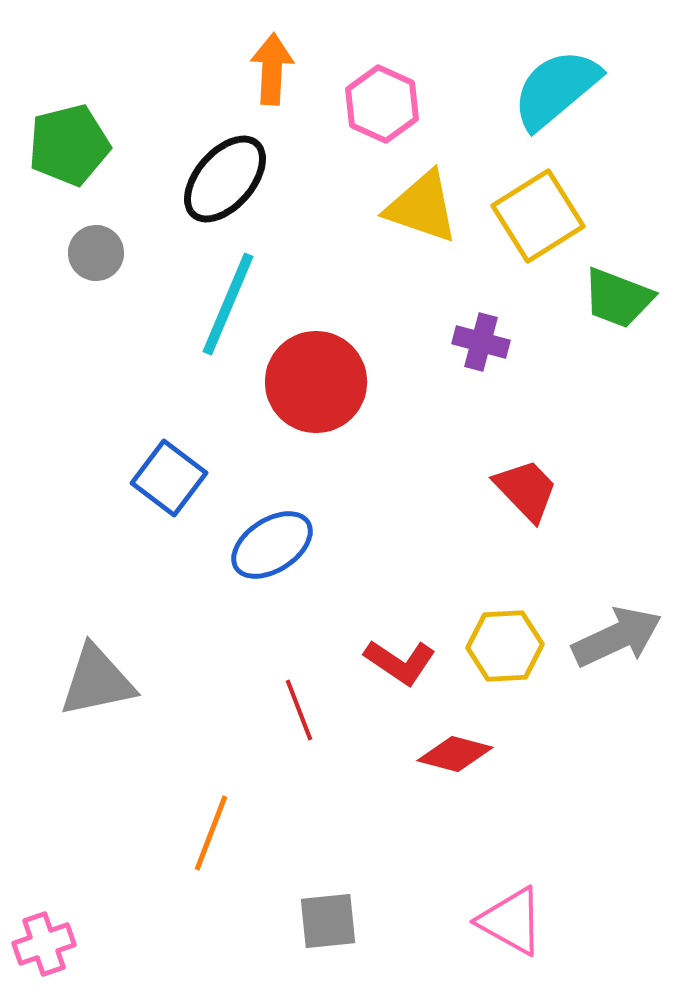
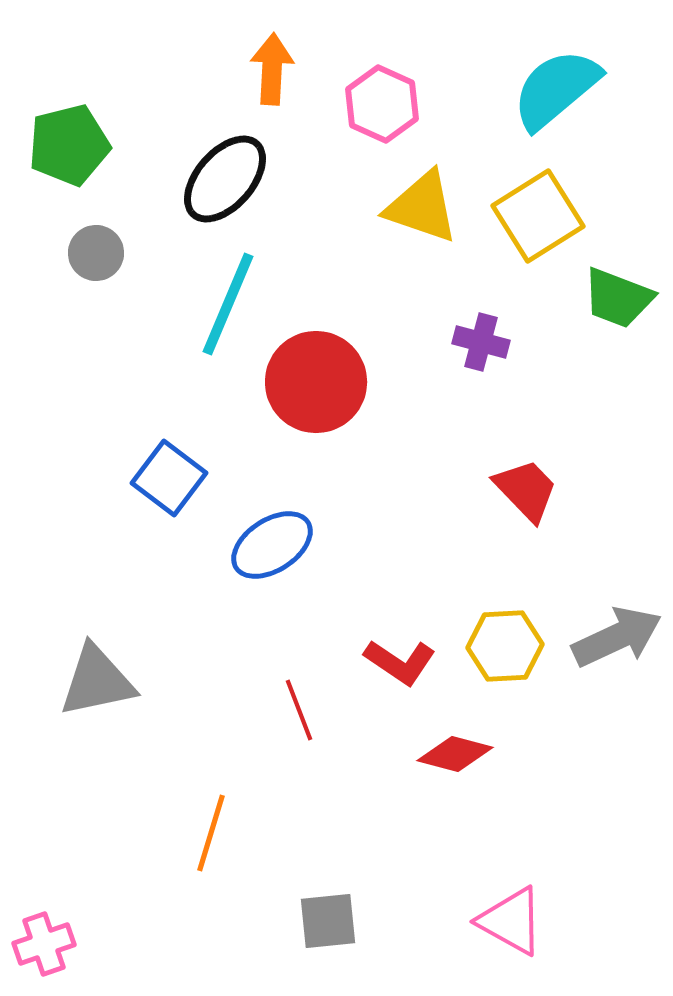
orange line: rotated 4 degrees counterclockwise
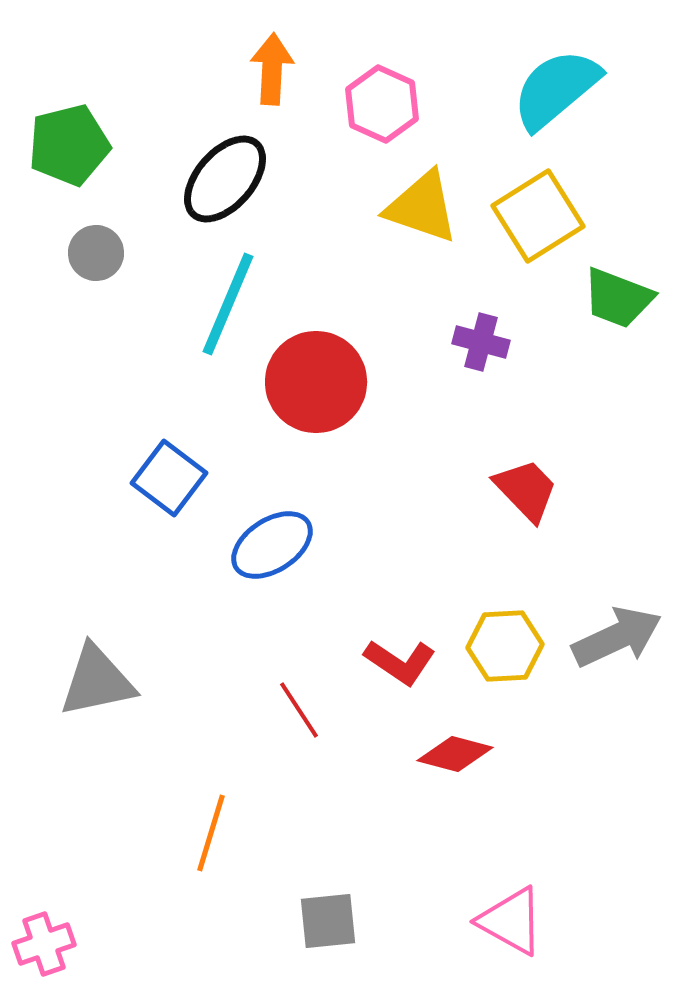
red line: rotated 12 degrees counterclockwise
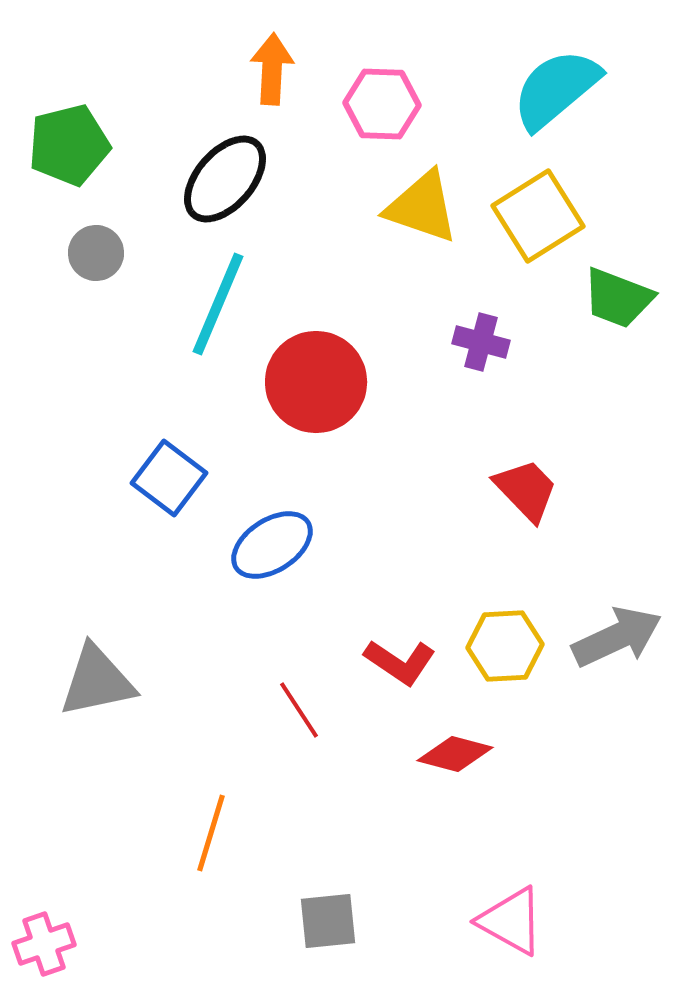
pink hexagon: rotated 22 degrees counterclockwise
cyan line: moved 10 px left
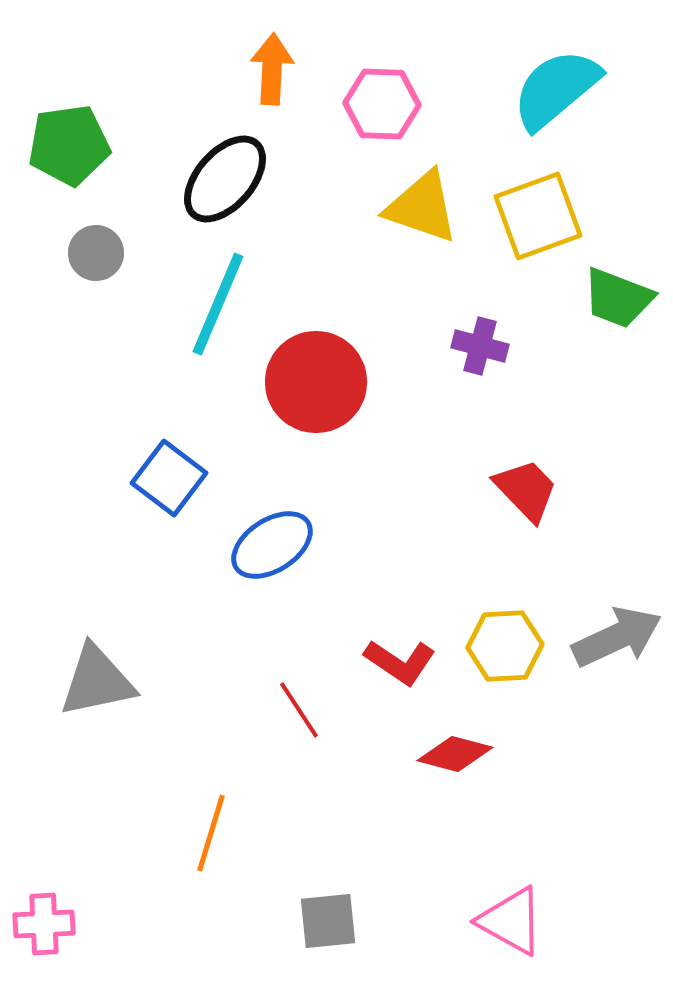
green pentagon: rotated 6 degrees clockwise
yellow square: rotated 12 degrees clockwise
purple cross: moved 1 px left, 4 px down
pink cross: moved 20 px up; rotated 16 degrees clockwise
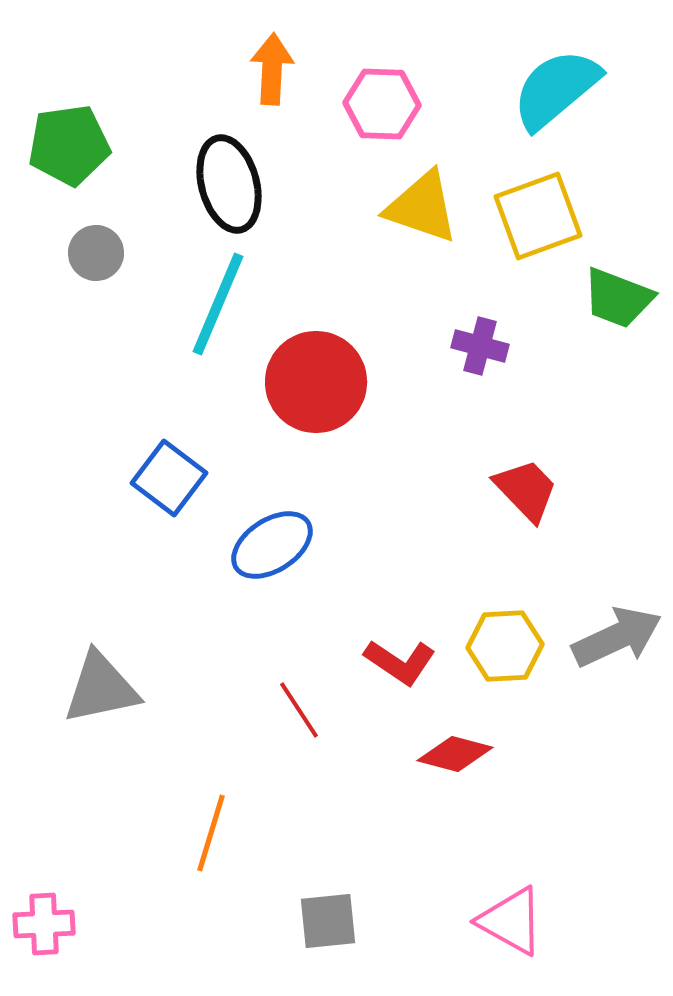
black ellipse: moved 4 px right, 5 px down; rotated 56 degrees counterclockwise
gray triangle: moved 4 px right, 7 px down
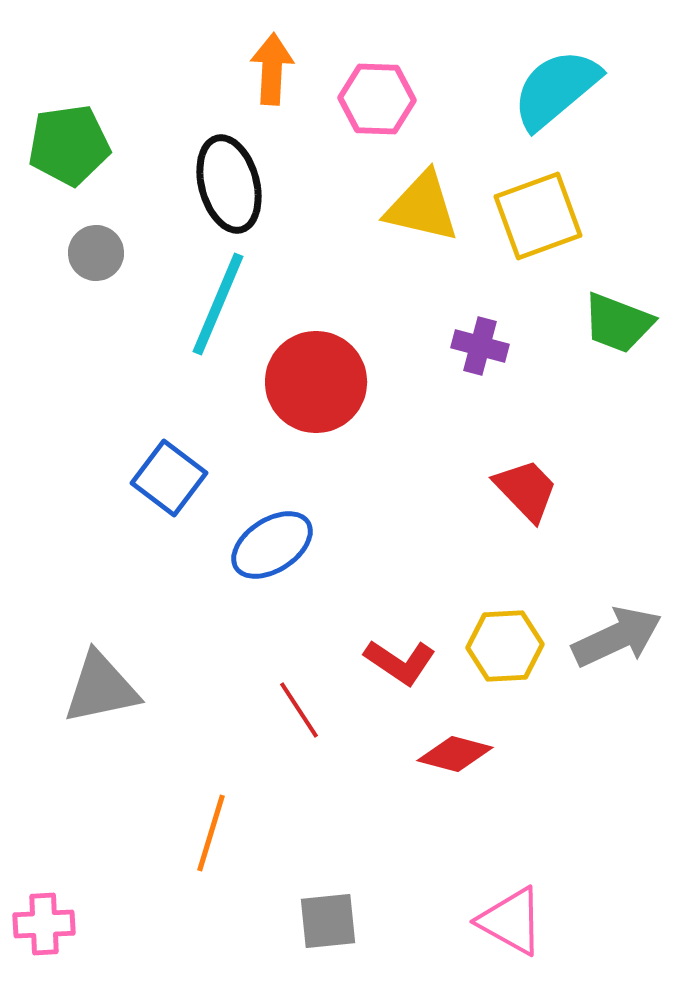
pink hexagon: moved 5 px left, 5 px up
yellow triangle: rotated 6 degrees counterclockwise
green trapezoid: moved 25 px down
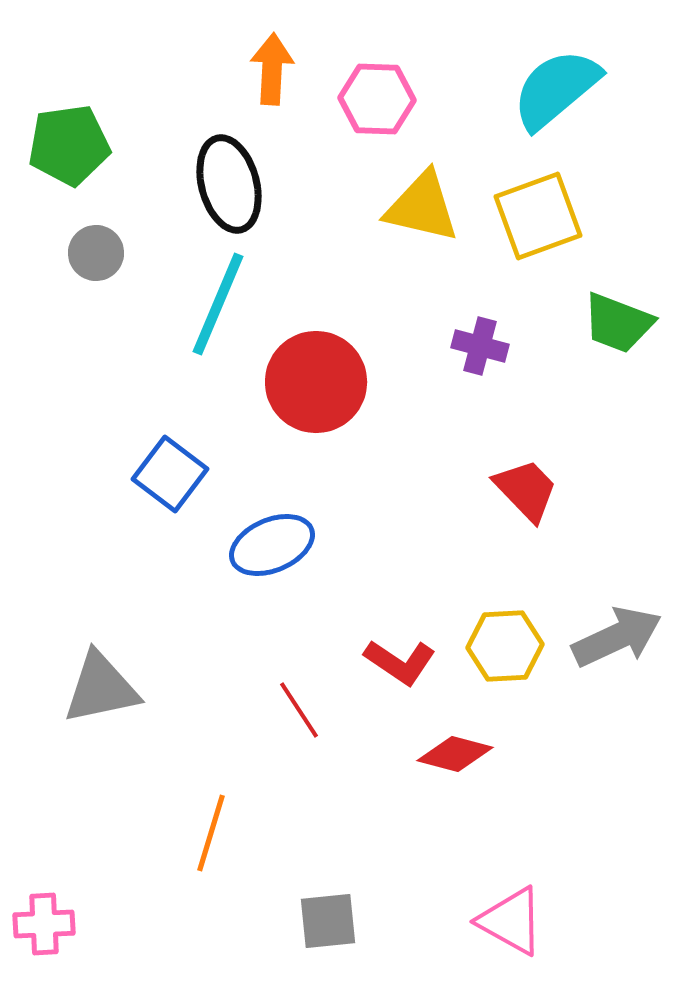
blue square: moved 1 px right, 4 px up
blue ellipse: rotated 10 degrees clockwise
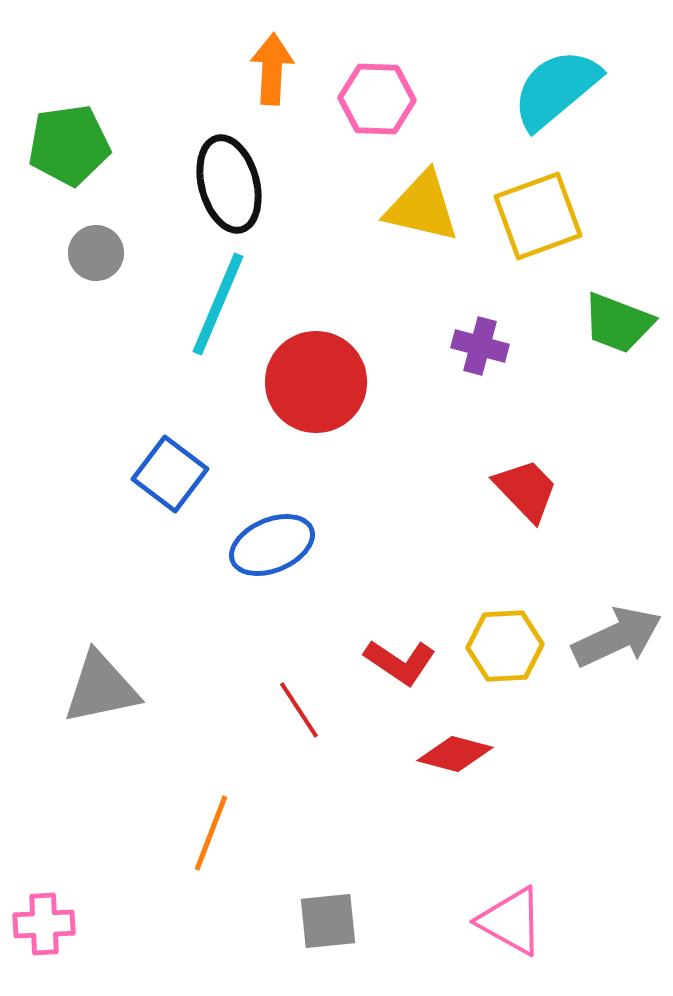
orange line: rotated 4 degrees clockwise
